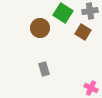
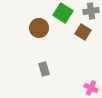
gray cross: moved 1 px right
brown circle: moved 1 px left
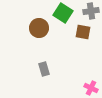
brown square: rotated 21 degrees counterclockwise
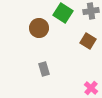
brown square: moved 5 px right, 9 px down; rotated 21 degrees clockwise
pink cross: rotated 16 degrees clockwise
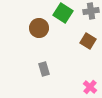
pink cross: moved 1 px left, 1 px up
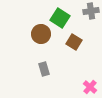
green square: moved 3 px left, 5 px down
brown circle: moved 2 px right, 6 px down
brown square: moved 14 px left, 1 px down
